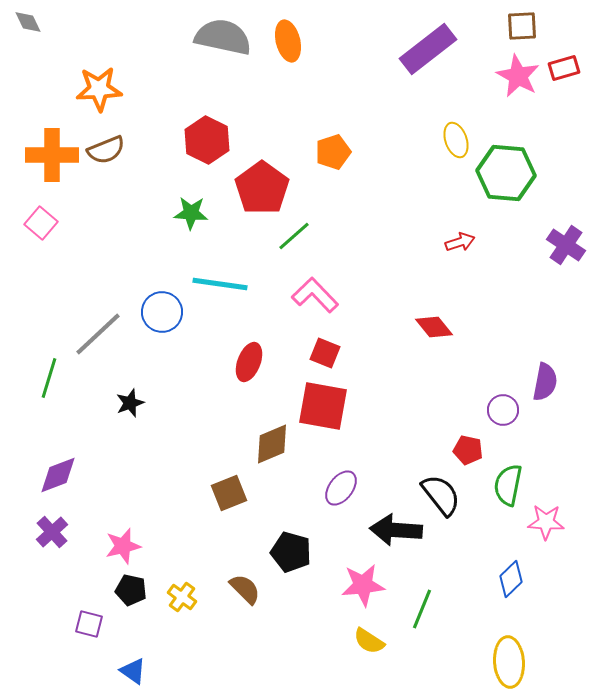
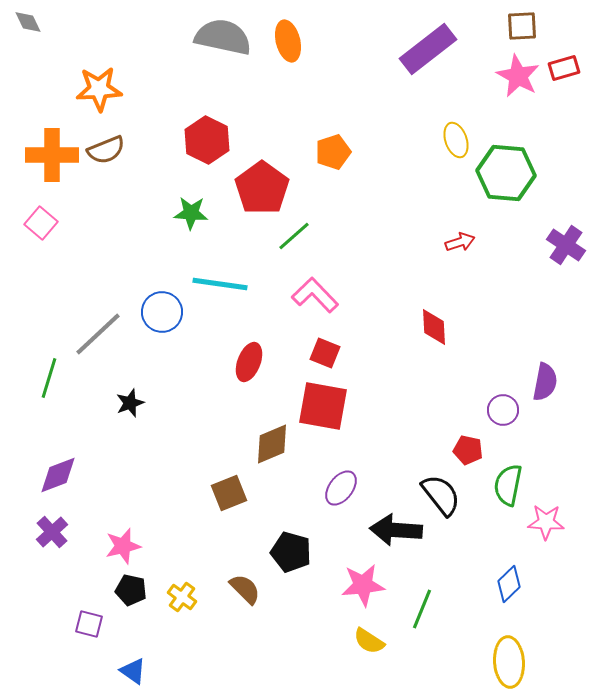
red diamond at (434, 327): rotated 36 degrees clockwise
blue diamond at (511, 579): moved 2 px left, 5 px down
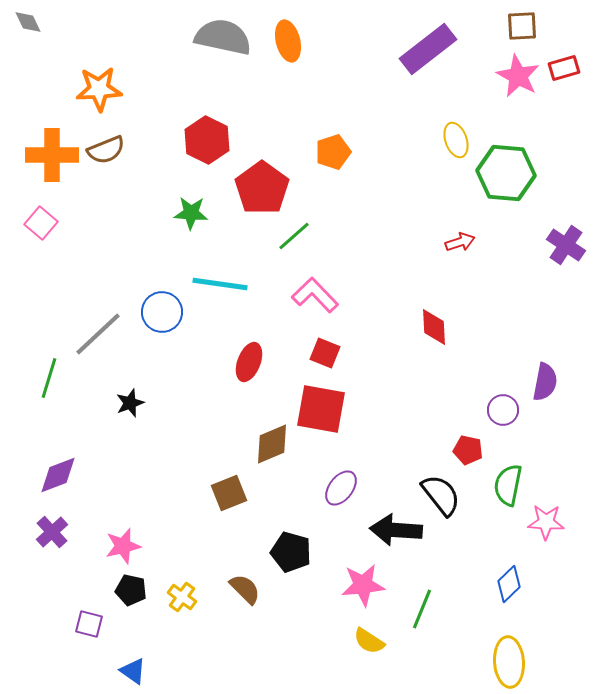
red square at (323, 406): moved 2 px left, 3 px down
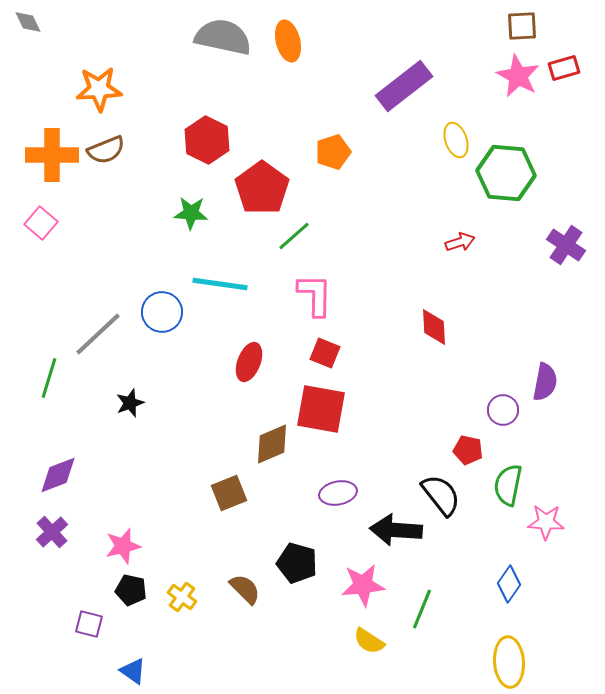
purple rectangle at (428, 49): moved 24 px left, 37 px down
pink L-shape at (315, 295): rotated 45 degrees clockwise
purple ellipse at (341, 488): moved 3 px left, 5 px down; rotated 42 degrees clockwise
black pentagon at (291, 552): moved 6 px right, 11 px down
blue diamond at (509, 584): rotated 12 degrees counterclockwise
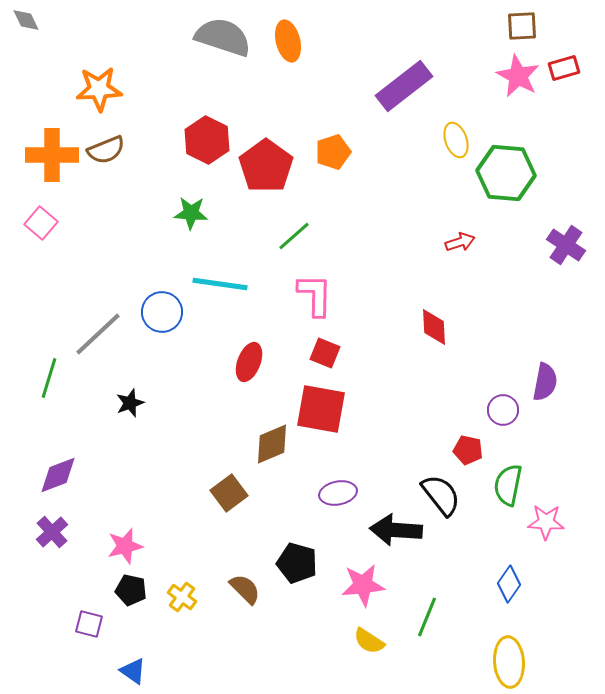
gray diamond at (28, 22): moved 2 px left, 2 px up
gray semicircle at (223, 37): rotated 6 degrees clockwise
red pentagon at (262, 188): moved 4 px right, 22 px up
brown square at (229, 493): rotated 15 degrees counterclockwise
pink star at (123, 546): moved 2 px right
green line at (422, 609): moved 5 px right, 8 px down
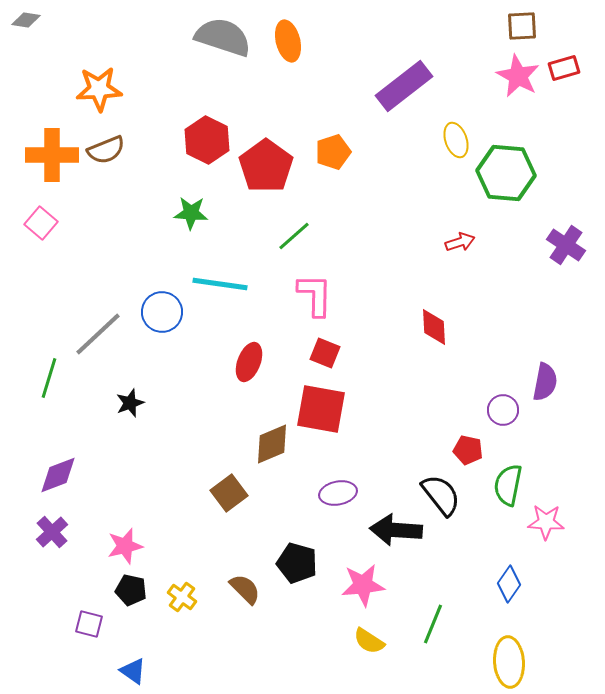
gray diamond at (26, 20): rotated 56 degrees counterclockwise
green line at (427, 617): moved 6 px right, 7 px down
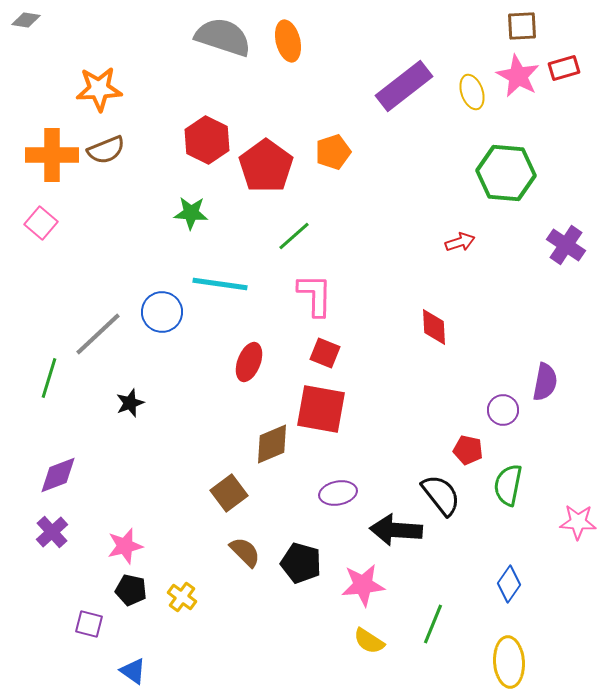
yellow ellipse at (456, 140): moved 16 px right, 48 px up
pink star at (546, 522): moved 32 px right
black pentagon at (297, 563): moved 4 px right
brown semicircle at (245, 589): moved 37 px up
